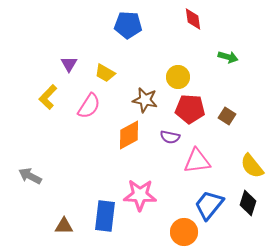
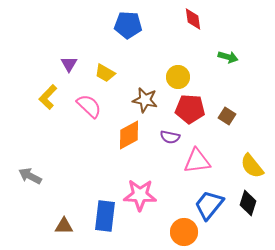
pink semicircle: rotated 80 degrees counterclockwise
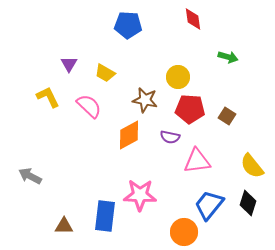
yellow L-shape: rotated 110 degrees clockwise
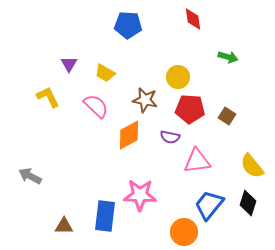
pink semicircle: moved 7 px right
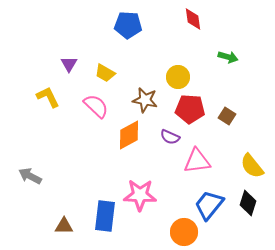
purple semicircle: rotated 12 degrees clockwise
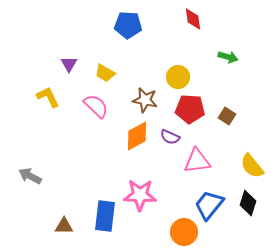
orange diamond: moved 8 px right, 1 px down
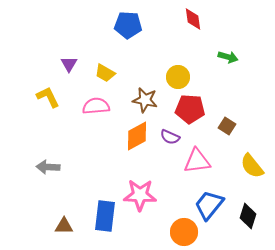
pink semicircle: rotated 48 degrees counterclockwise
brown square: moved 10 px down
gray arrow: moved 18 px right, 9 px up; rotated 25 degrees counterclockwise
black diamond: moved 13 px down
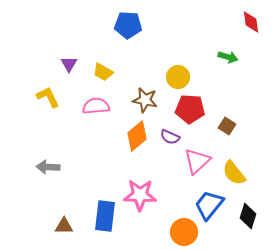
red diamond: moved 58 px right, 3 px down
yellow trapezoid: moved 2 px left, 1 px up
orange diamond: rotated 12 degrees counterclockwise
pink triangle: rotated 36 degrees counterclockwise
yellow semicircle: moved 18 px left, 7 px down
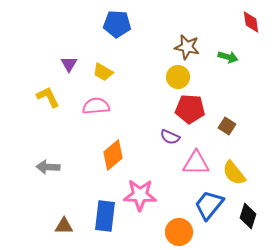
blue pentagon: moved 11 px left, 1 px up
brown star: moved 42 px right, 53 px up
orange diamond: moved 24 px left, 19 px down
pink triangle: moved 1 px left, 2 px down; rotated 44 degrees clockwise
orange circle: moved 5 px left
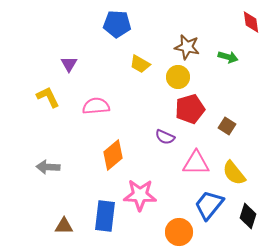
yellow trapezoid: moved 37 px right, 8 px up
red pentagon: rotated 20 degrees counterclockwise
purple semicircle: moved 5 px left
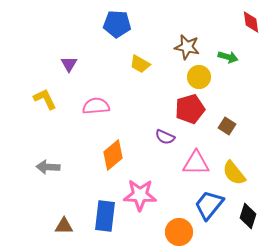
yellow circle: moved 21 px right
yellow L-shape: moved 3 px left, 2 px down
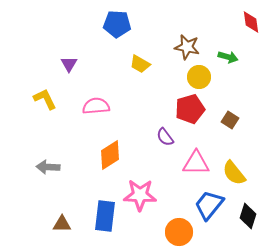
brown square: moved 3 px right, 6 px up
purple semicircle: rotated 30 degrees clockwise
orange diamond: moved 3 px left; rotated 8 degrees clockwise
brown triangle: moved 2 px left, 2 px up
